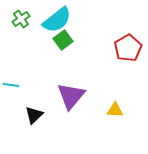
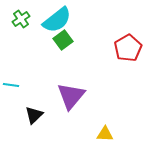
yellow triangle: moved 10 px left, 24 px down
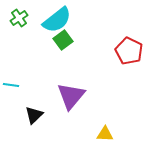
green cross: moved 2 px left, 1 px up
red pentagon: moved 1 px right, 3 px down; rotated 16 degrees counterclockwise
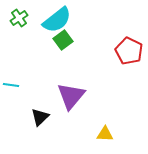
black triangle: moved 6 px right, 2 px down
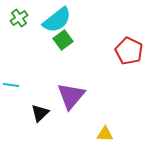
black triangle: moved 4 px up
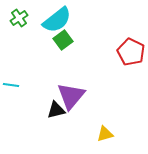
red pentagon: moved 2 px right, 1 px down
black triangle: moved 16 px right, 3 px up; rotated 30 degrees clockwise
yellow triangle: rotated 18 degrees counterclockwise
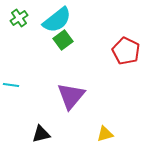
red pentagon: moved 5 px left, 1 px up
black triangle: moved 15 px left, 24 px down
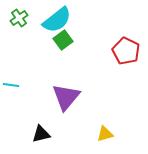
purple triangle: moved 5 px left, 1 px down
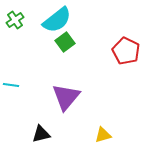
green cross: moved 4 px left, 2 px down
green square: moved 2 px right, 2 px down
yellow triangle: moved 2 px left, 1 px down
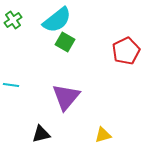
green cross: moved 2 px left
green square: rotated 24 degrees counterclockwise
red pentagon: rotated 20 degrees clockwise
